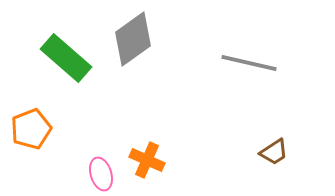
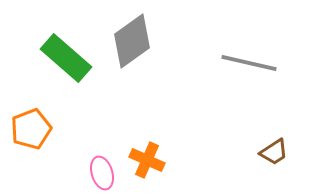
gray diamond: moved 1 px left, 2 px down
pink ellipse: moved 1 px right, 1 px up
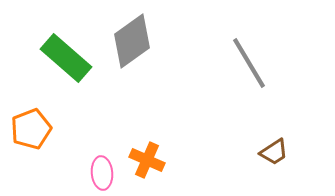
gray line: rotated 46 degrees clockwise
pink ellipse: rotated 12 degrees clockwise
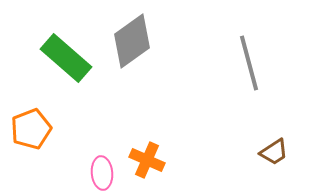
gray line: rotated 16 degrees clockwise
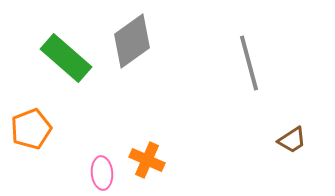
brown trapezoid: moved 18 px right, 12 px up
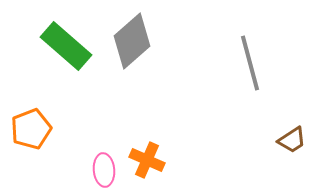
gray diamond: rotated 6 degrees counterclockwise
green rectangle: moved 12 px up
gray line: moved 1 px right
pink ellipse: moved 2 px right, 3 px up
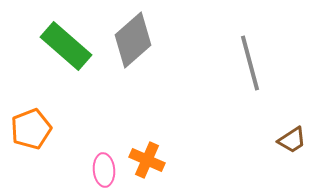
gray diamond: moved 1 px right, 1 px up
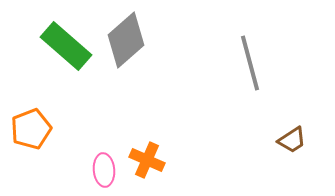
gray diamond: moved 7 px left
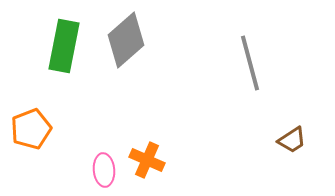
green rectangle: moved 2 px left; rotated 60 degrees clockwise
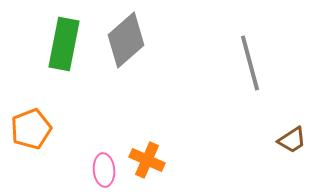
green rectangle: moved 2 px up
